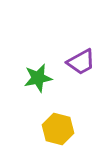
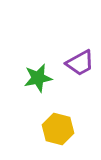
purple trapezoid: moved 1 px left, 1 px down
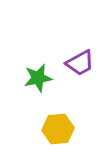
yellow hexagon: rotated 20 degrees counterclockwise
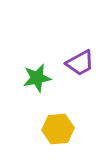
green star: moved 1 px left
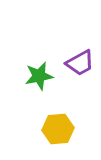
green star: moved 2 px right, 2 px up
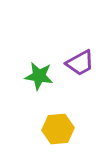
green star: rotated 20 degrees clockwise
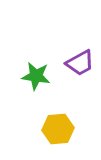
green star: moved 3 px left
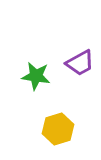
yellow hexagon: rotated 12 degrees counterclockwise
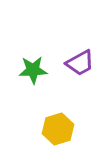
green star: moved 3 px left, 6 px up; rotated 12 degrees counterclockwise
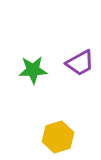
yellow hexagon: moved 8 px down
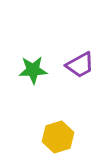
purple trapezoid: moved 2 px down
